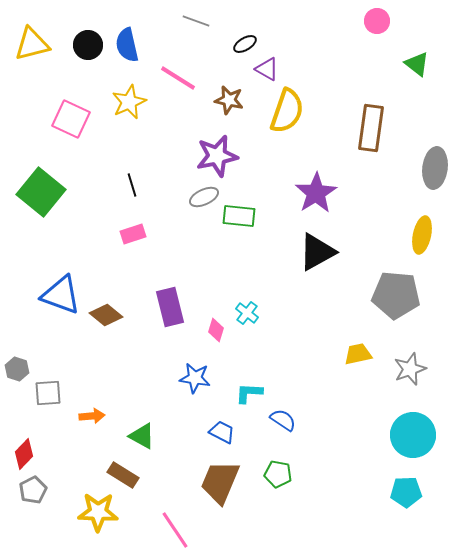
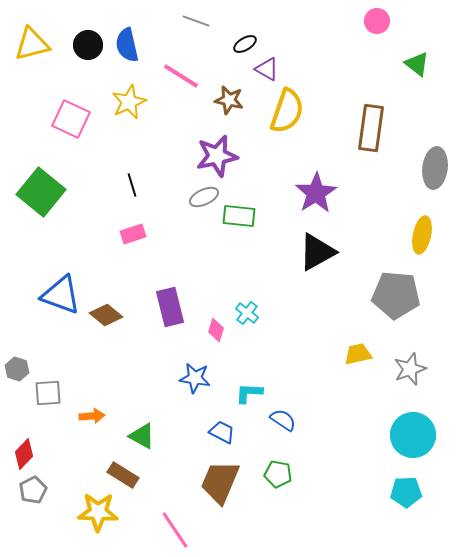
pink line at (178, 78): moved 3 px right, 2 px up
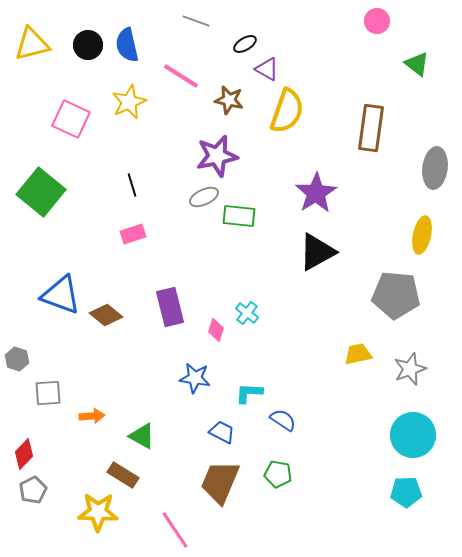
gray hexagon at (17, 369): moved 10 px up
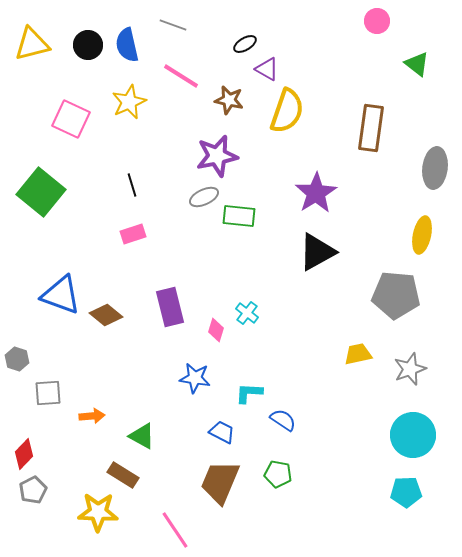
gray line at (196, 21): moved 23 px left, 4 px down
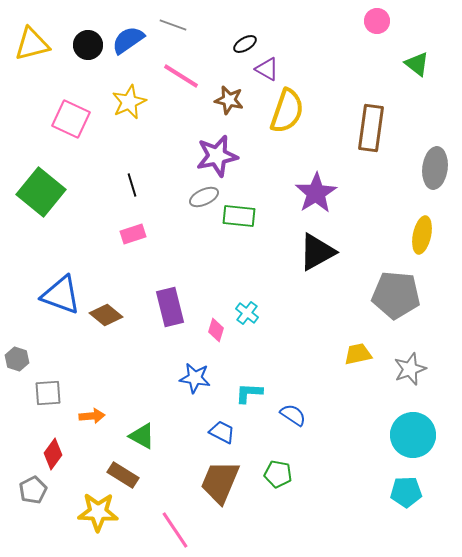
blue semicircle at (127, 45): moved 1 px right, 5 px up; rotated 68 degrees clockwise
blue semicircle at (283, 420): moved 10 px right, 5 px up
red diamond at (24, 454): moved 29 px right; rotated 8 degrees counterclockwise
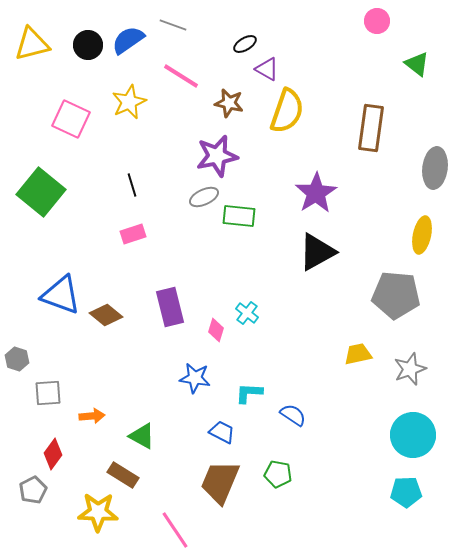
brown star at (229, 100): moved 3 px down
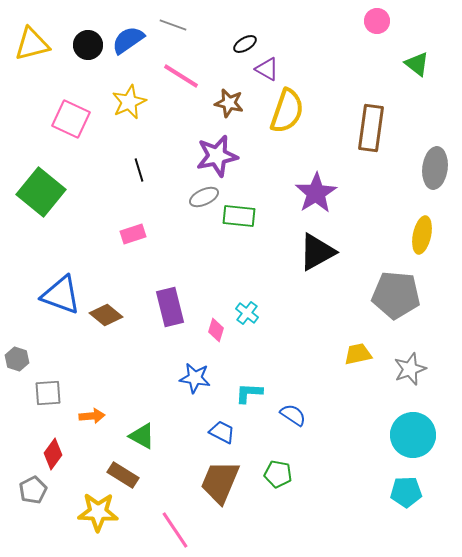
black line at (132, 185): moved 7 px right, 15 px up
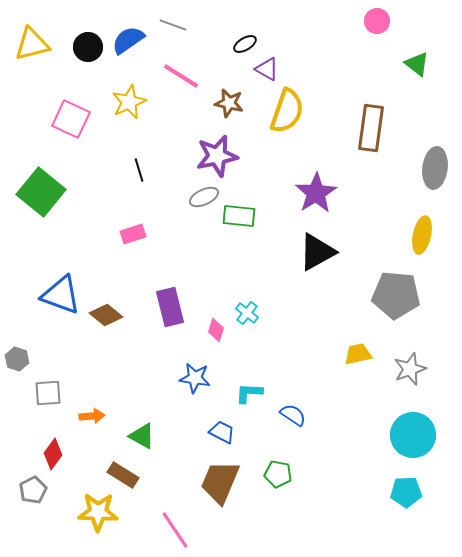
black circle at (88, 45): moved 2 px down
